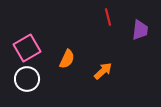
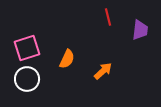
pink square: rotated 12 degrees clockwise
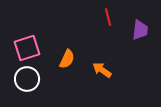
orange arrow: moved 1 px left, 1 px up; rotated 102 degrees counterclockwise
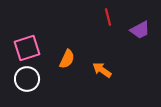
purple trapezoid: rotated 55 degrees clockwise
